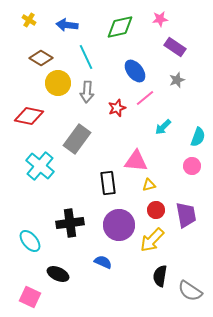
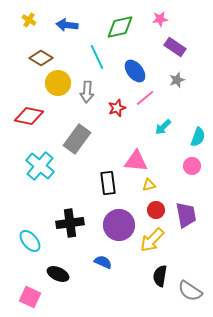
cyan line: moved 11 px right
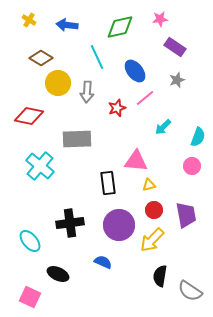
gray rectangle: rotated 52 degrees clockwise
red circle: moved 2 px left
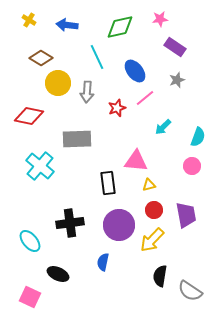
blue semicircle: rotated 102 degrees counterclockwise
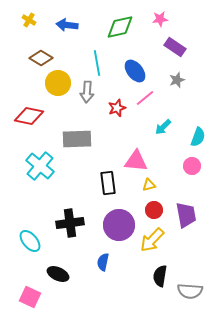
cyan line: moved 6 px down; rotated 15 degrees clockwise
gray semicircle: rotated 30 degrees counterclockwise
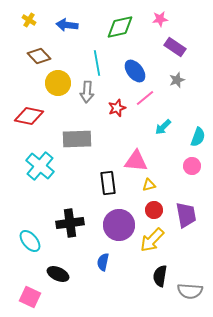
brown diamond: moved 2 px left, 2 px up; rotated 15 degrees clockwise
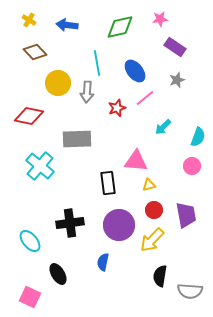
brown diamond: moved 4 px left, 4 px up
black ellipse: rotated 35 degrees clockwise
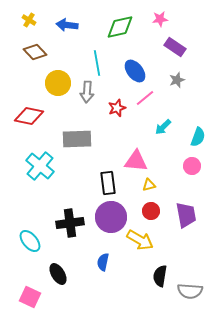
red circle: moved 3 px left, 1 px down
purple circle: moved 8 px left, 8 px up
yellow arrow: moved 12 px left; rotated 104 degrees counterclockwise
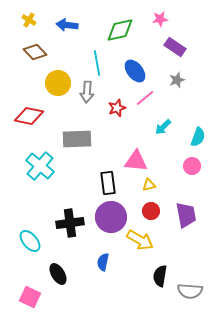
green diamond: moved 3 px down
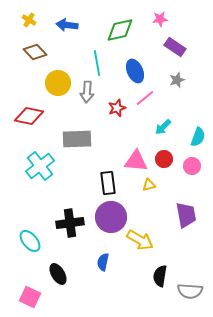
blue ellipse: rotated 15 degrees clockwise
cyan cross: rotated 12 degrees clockwise
red circle: moved 13 px right, 52 px up
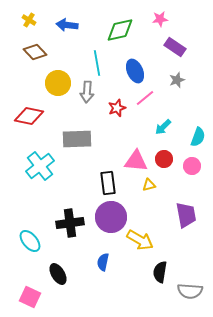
black semicircle: moved 4 px up
